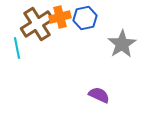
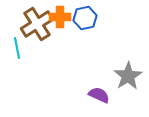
orange cross: rotated 15 degrees clockwise
gray star: moved 6 px right, 32 px down
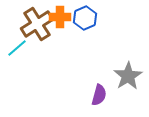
blue hexagon: rotated 10 degrees counterclockwise
cyan line: rotated 60 degrees clockwise
purple semicircle: rotated 80 degrees clockwise
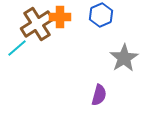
blue hexagon: moved 16 px right, 3 px up
gray star: moved 4 px left, 18 px up
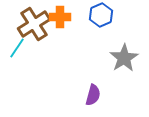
brown cross: moved 3 px left
cyan line: rotated 15 degrees counterclockwise
purple semicircle: moved 6 px left
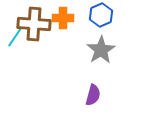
orange cross: moved 3 px right, 1 px down
brown cross: rotated 36 degrees clockwise
cyan line: moved 2 px left, 11 px up
gray star: moved 23 px left, 8 px up
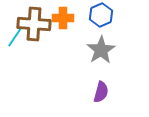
purple semicircle: moved 8 px right, 3 px up
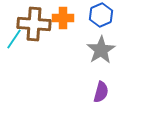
cyan line: moved 1 px left, 2 px down
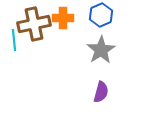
brown cross: rotated 16 degrees counterclockwise
cyan line: moved 1 px down; rotated 40 degrees counterclockwise
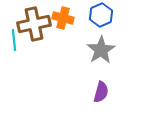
orange cross: rotated 15 degrees clockwise
